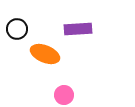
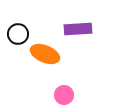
black circle: moved 1 px right, 5 px down
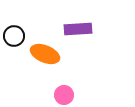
black circle: moved 4 px left, 2 px down
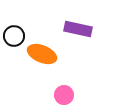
purple rectangle: rotated 16 degrees clockwise
orange ellipse: moved 3 px left
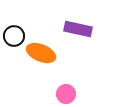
orange ellipse: moved 1 px left, 1 px up
pink circle: moved 2 px right, 1 px up
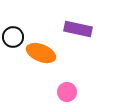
black circle: moved 1 px left, 1 px down
pink circle: moved 1 px right, 2 px up
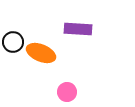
purple rectangle: rotated 8 degrees counterclockwise
black circle: moved 5 px down
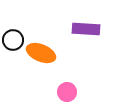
purple rectangle: moved 8 px right
black circle: moved 2 px up
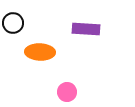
black circle: moved 17 px up
orange ellipse: moved 1 px left, 1 px up; rotated 20 degrees counterclockwise
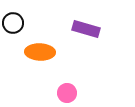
purple rectangle: rotated 12 degrees clockwise
pink circle: moved 1 px down
